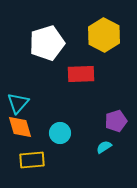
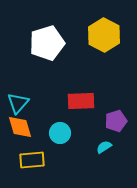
red rectangle: moved 27 px down
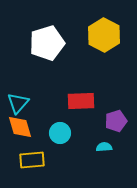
cyan semicircle: rotated 28 degrees clockwise
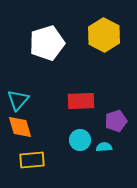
cyan triangle: moved 3 px up
cyan circle: moved 20 px right, 7 px down
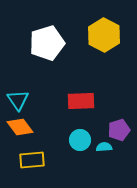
cyan triangle: rotated 15 degrees counterclockwise
purple pentagon: moved 3 px right, 9 px down
orange diamond: rotated 20 degrees counterclockwise
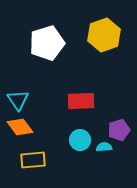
yellow hexagon: rotated 12 degrees clockwise
yellow rectangle: moved 1 px right
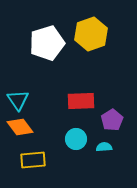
yellow hexagon: moved 13 px left, 1 px up
purple pentagon: moved 7 px left, 10 px up; rotated 15 degrees counterclockwise
cyan circle: moved 4 px left, 1 px up
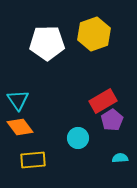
yellow hexagon: moved 3 px right
white pentagon: rotated 16 degrees clockwise
red rectangle: moved 22 px right; rotated 28 degrees counterclockwise
cyan circle: moved 2 px right, 1 px up
cyan semicircle: moved 16 px right, 11 px down
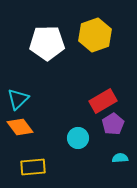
yellow hexagon: moved 1 px right, 1 px down
cyan triangle: moved 1 px up; rotated 20 degrees clockwise
purple pentagon: moved 1 px right, 4 px down
yellow rectangle: moved 7 px down
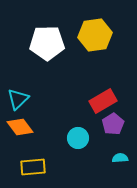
yellow hexagon: rotated 12 degrees clockwise
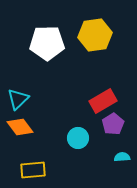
cyan semicircle: moved 2 px right, 1 px up
yellow rectangle: moved 3 px down
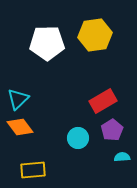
purple pentagon: moved 1 px left, 6 px down
